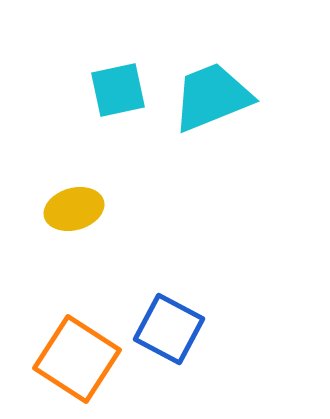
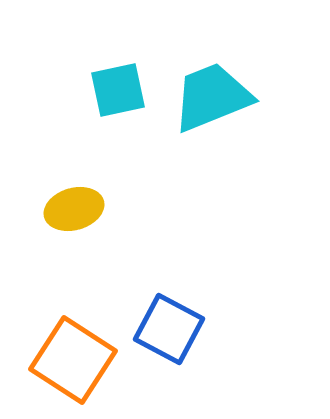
orange square: moved 4 px left, 1 px down
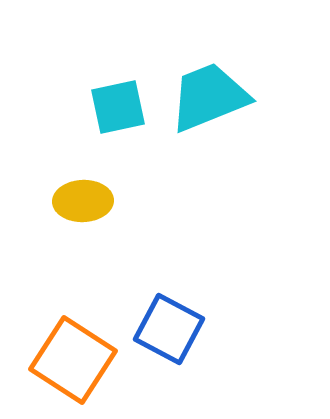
cyan square: moved 17 px down
cyan trapezoid: moved 3 px left
yellow ellipse: moved 9 px right, 8 px up; rotated 14 degrees clockwise
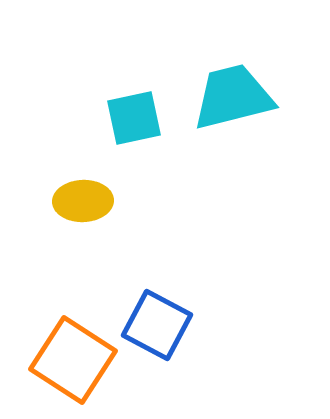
cyan trapezoid: moved 24 px right; rotated 8 degrees clockwise
cyan square: moved 16 px right, 11 px down
blue square: moved 12 px left, 4 px up
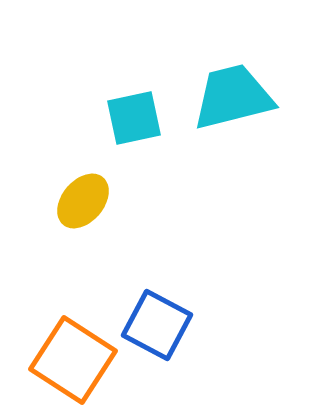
yellow ellipse: rotated 48 degrees counterclockwise
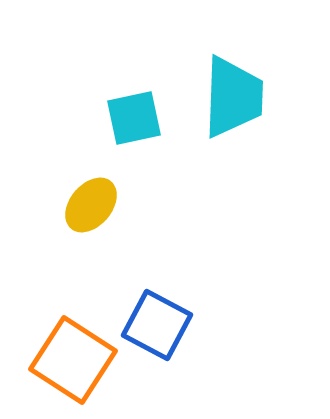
cyan trapezoid: rotated 106 degrees clockwise
yellow ellipse: moved 8 px right, 4 px down
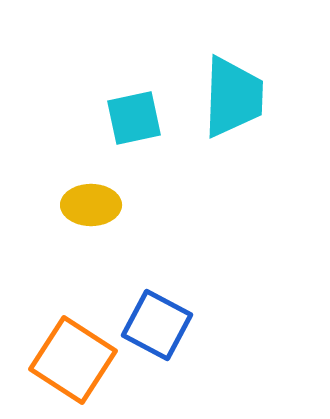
yellow ellipse: rotated 50 degrees clockwise
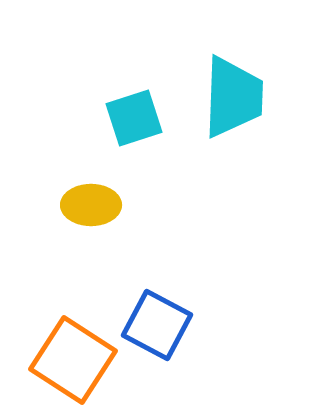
cyan square: rotated 6 degrees counterclockwise
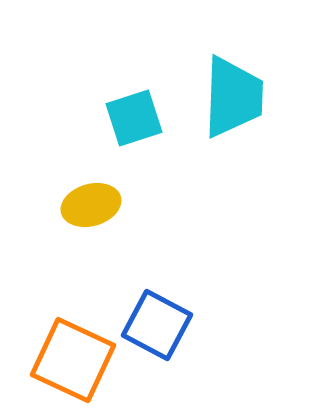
yellow ellipse: rotated 16 degrees counterclockwise
orange square: rotated 8 degrees counterclockwise
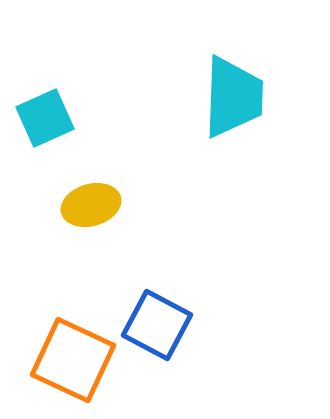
cyan square: moved 89 px left; rotated 6 degrees counterclockwise
